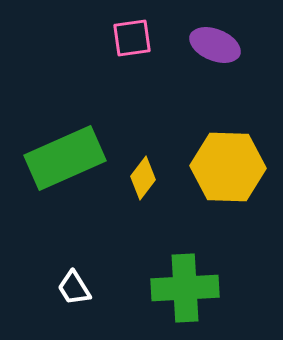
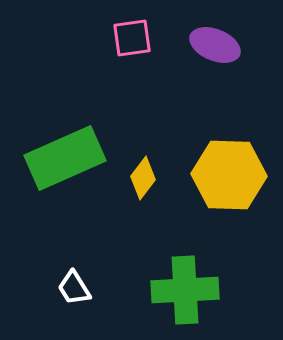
yellow hexagon: moved 1 px right, 8 px down
green cross: moved 2 px down
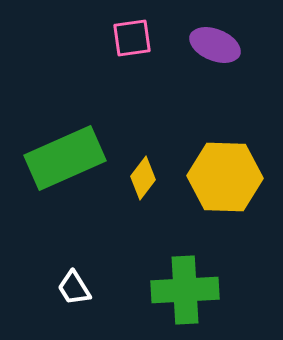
yellow hexagon: moved 4 px left, 2 px down
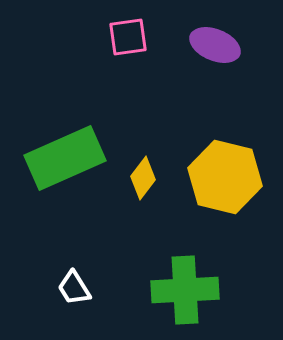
pink square: moved 4 px left, 1 px up
yellow hexagon: rotated 12 degrees clockwise
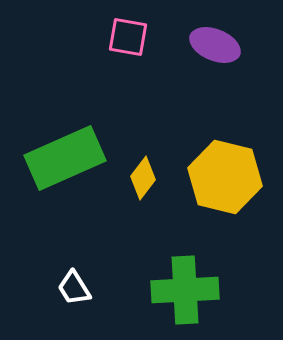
pink square: rotated 18 degrees clockwise
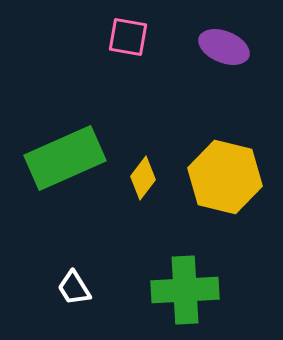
purple ellipse: moved 9 px right, 2 px down
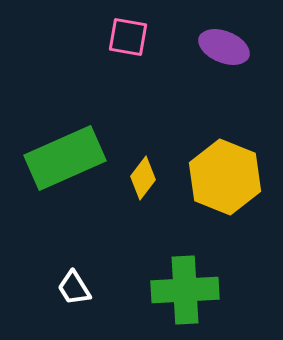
yellow hexagon: rotated 8 degrees clockwise
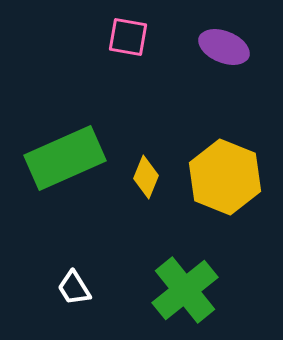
yellow diamond: moved 3 px right, 1 px up; rotated 15 degrees counterclockwise
green cross: rotated 36 degrees counterclockwise
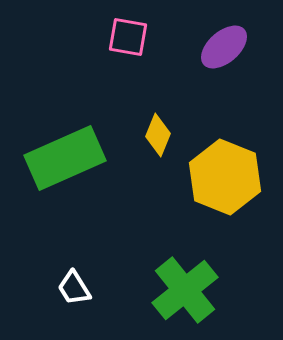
purple ellipse: rotated 63 degrees counterclockwise
yellow diamond: moved 12 px right, 42 px up
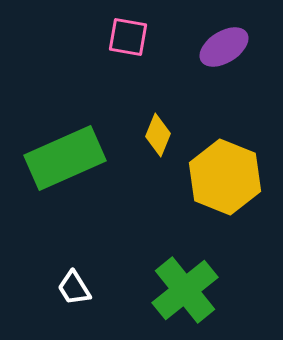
purple ellipse: rotated 9 degrees clockwise
